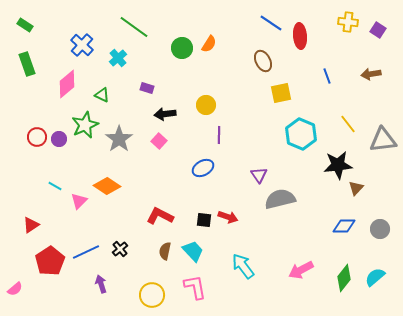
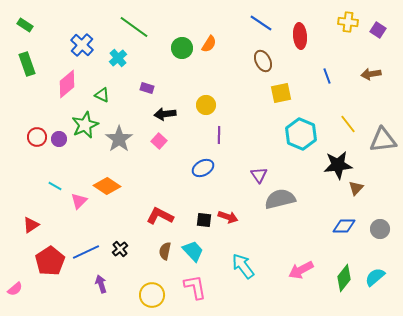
blue line at (271, 23): moved 10 px left
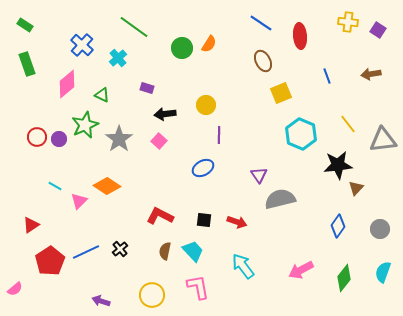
yellow square at (281, 93): rotated 10 degrees counterclockwise
red arrow at (228, 217): moved 9 px right, 5 px down
blue diamond at (344, 226): moved 6 px left; rotated 55 degrees counterclockwise
cyan semicircle at (375, 277): moved 8 px right, 5 px up; rotated 30 degrees counterclockwise
purple arrow at (101, 284): moved 17 px down; rotated 54 degrees counterclockwise
pink L-shape at (195, 287): moved 3 px right
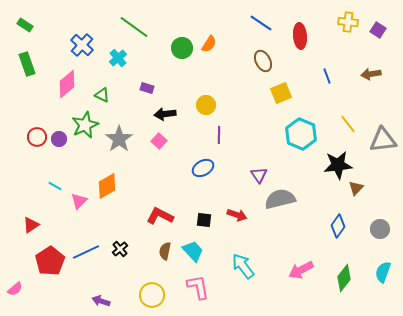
orange diamond at (107, 186): rotated 64 degrees counterclockwise
red arrow at (237, 222): moved 7 px up
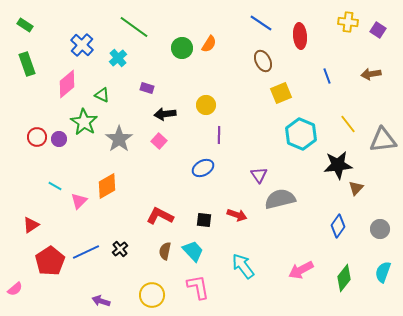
green star at (85, 125): moved 1 px left, 3 px up; rotated 16 degrees counterclockwise
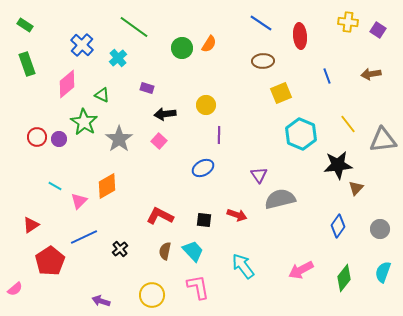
brown ellipse at (263, 61): rotated 65 degrees counterclockwise
blue line at (86, 252): moved 2 px left, 15 px up
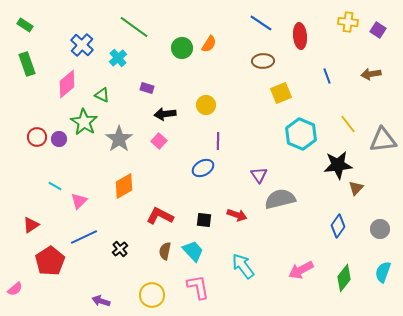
purple line at (219, 135): moved 1 px left, 6 px down
orange diamond at (107, 186): moved 17 px right
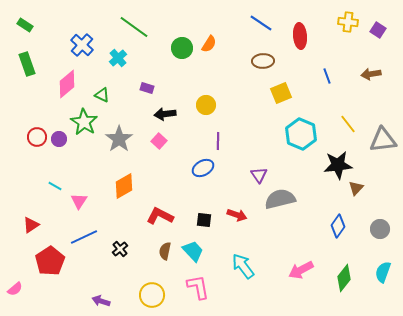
pink triangle at (79, 201): rotated 12 degrees counterclockwise
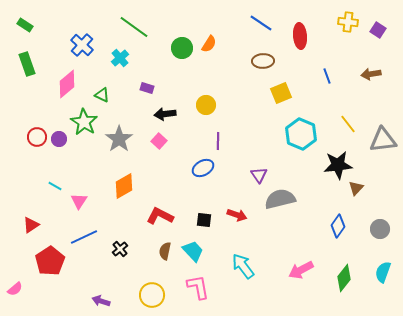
cyan cross at (118, 58): moved 2 px right
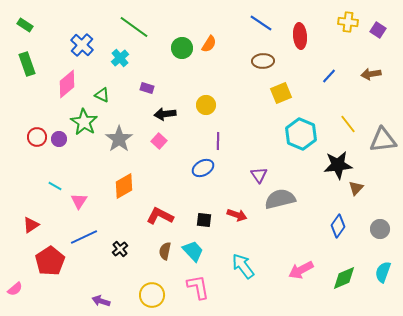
blue line at (327, 76): moved 2 px right; rotated 63 degrees clockwise
green diamond at (344, 278): rotated 28 degrees clockwise
